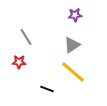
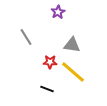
purple star: moved 17 px left, 3 px up; rotated 24 degrees counterclockwise
gray triangle: rotated 42 degrees clockwise
red star: moved 31 px right
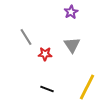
purple star: moved 13 px right
gray triangle: rotated 48 degrees clockwise
red star: moved 5 px left, 8 px up
yellow line: moved 14 px right, 15 px down; rotated 76 degrees clockwise
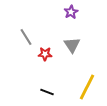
black line: moved 3 px down
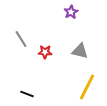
gray line: moved 5 px left, 2 px down
gray triangle: moved 8 px right, 6 px down; rotated 42 degrees counterclockwise
red star: moved 2 px up
black line: moved 20 px left, 2 px down
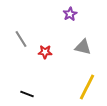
purple star: moved 1 px left, 2 px down
gray triangle: moved 3 px right, 4 px up
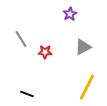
gray triangle: rotated 42 degrees counterclockwise
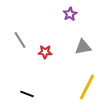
gray line: moved 1 px left, 1 px down
gray triangle: rotated 18 degrees clockwise
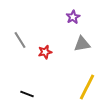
purple star: moved 3 px right, 3 px down
gray triangle: moved 1 px left, 3 px up
red star: rotated 16 degrees counterclockwise
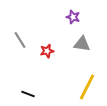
purple star: rotated 24 degrees counterclockwise
gray triangle: rotated 18 degrees clockwise
red star: moved 2 px right, 1 px up
black line: moved 1 px right
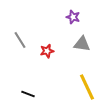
yellow line: rotated 52 degrees counterclockwise
